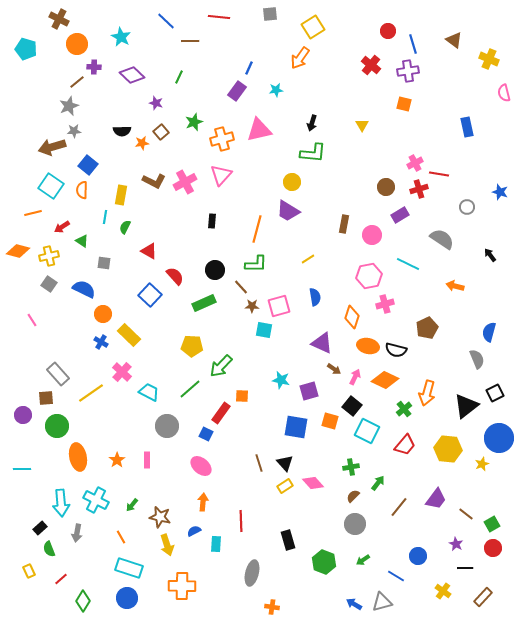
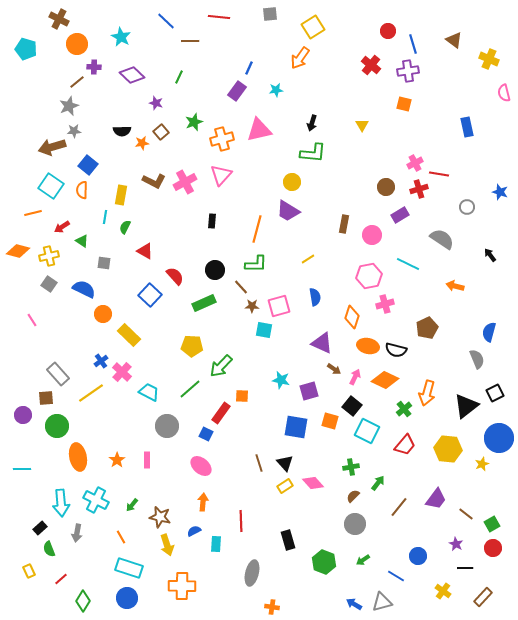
red triangle at (149, 251): moved 4 px left
blue cross at (101, 342): moved 19 px down; rotated 24 degrees clockwise
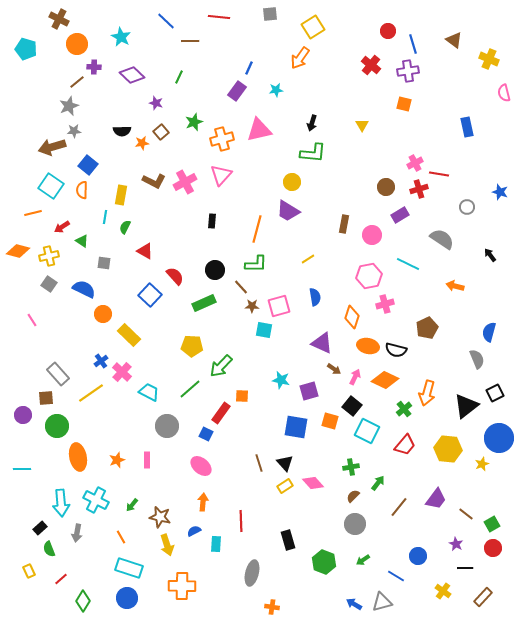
orange star at (117, 460): rotated 14 degrees clockwise
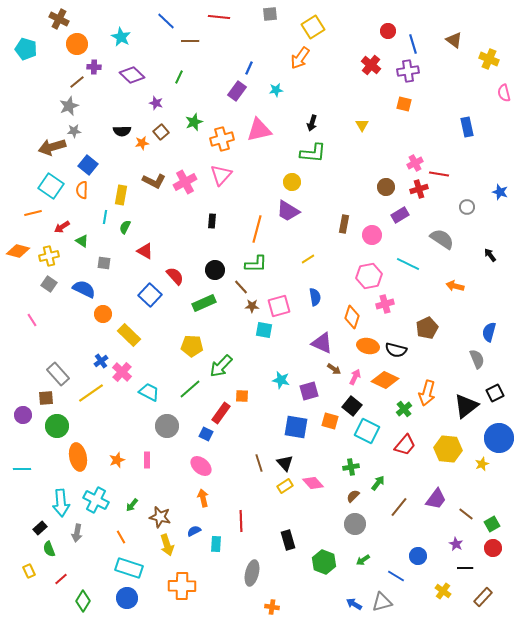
orange arrow at (203, 502): moved 4 px up; rotated 18 degrees counterclockwise
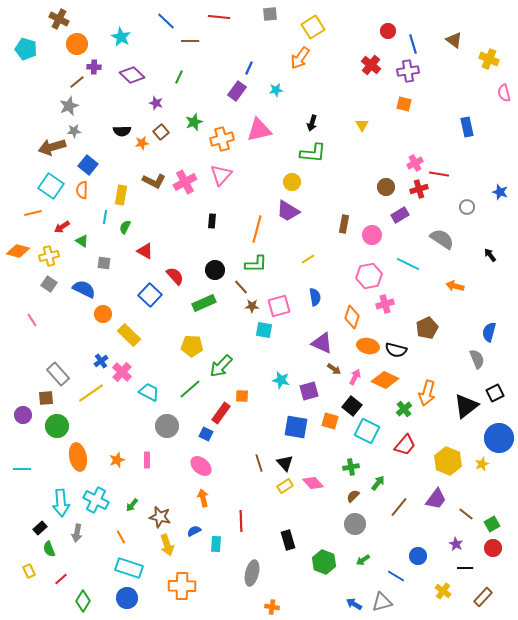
yellow hexagon at (448, 449): moved 12 px down; rotated 16 degrees clockwise
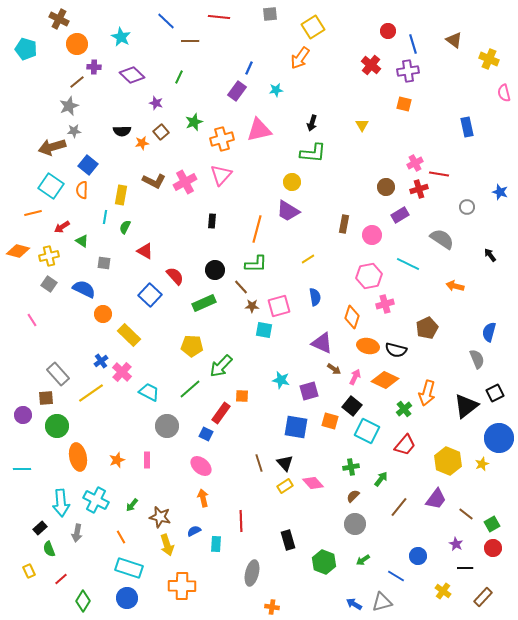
green arrow at (378, 483): moved 3 px right, 4 px up
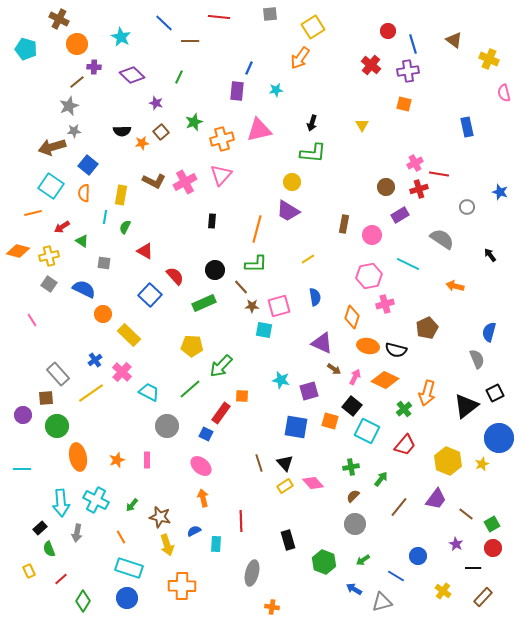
blue line at (166, 21): moved 2 px left, 2 px down
purple rectangle at (237, 91): rotated 30 degrees counterclockwise
orange semicircle at (82, 190): moved 2 px right, 3 px down
blue cross at (101, 361): moved 6 px left, 1 px up
black line at (465, 568): moved 8 px right
blue arrow at (354, 604): moved 15 px up
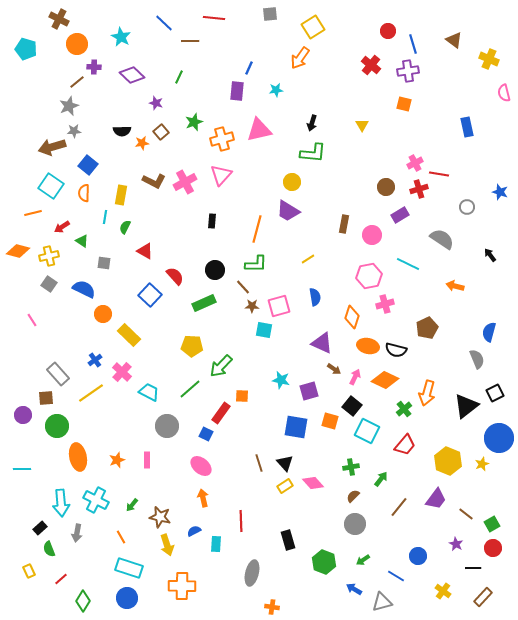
red line at (219, 17): moved 5 px left, 1 px down
brown line at (241, 287): moved 2 px right
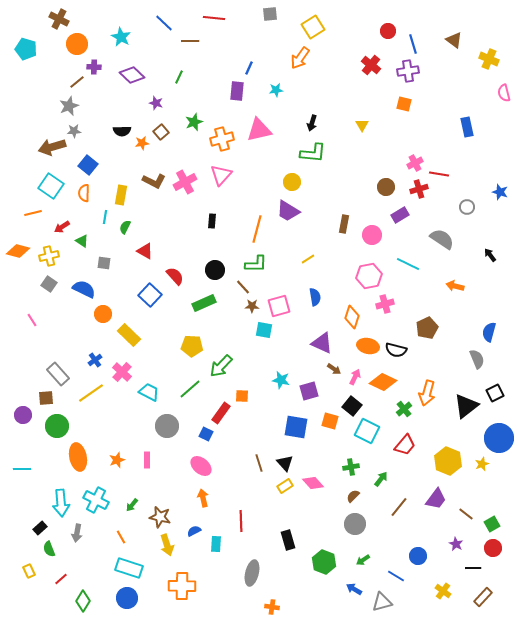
orange diamond at (385, 380): moved 2 px left, 2 px down
